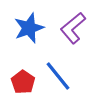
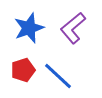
blue line: rotated 8 degrees counterclockwise
red pentagon: moved 12 px up; rotated 20 degrees clockwise
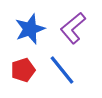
blue star: moved 1 px right, 1 px down
blue line: moved 4 px right, 6 px up; rotated 8 degrees clockwise
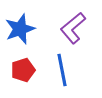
blue star: moved 10 px left
blue line: rotated 28 degrees clockwise
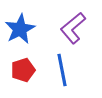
blue star: rotated 8 degrees counterclockwise
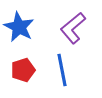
blue star: moved 1 px left, 2 px up; rotated 16 degrees counterclockwise
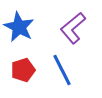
blue line: rotated 16 degrees counterclockwise
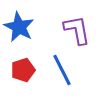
purple L-shape: moved 4 px right, 2 px down; rotated 120 degrees clockwise
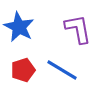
purple L-shape: moved 1 px right, 1 px up
blue line: rotated 32 degrees counterclockwise
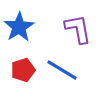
blue star: rotated 12 degrees clockwise
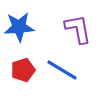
blue star: rotated 28 degrees clockwise
